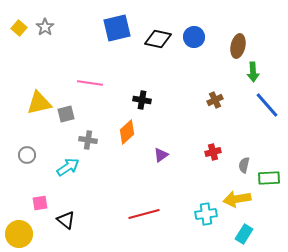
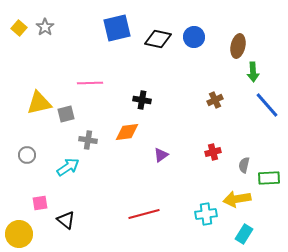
pink line: rotated 10 degrees counterclockwise
orange diamond: rotated 35 degrees clockwise
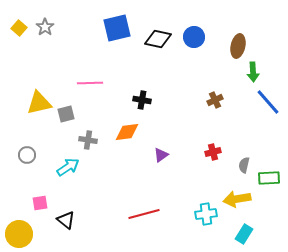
blue line: moved 1 px right, 3 px up
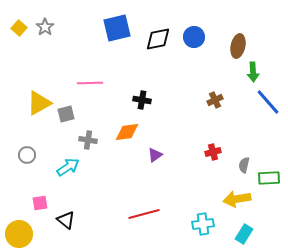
black diamond: rotated 24 degrees counterclockwise
yellow triangle: rotated 16 degrees counterclockwise
purple triangle: moved 6 px left
cyan cross: moved 3 px left, 10 px down
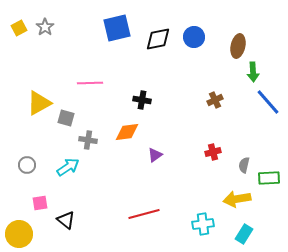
yellow square: rotated 21 degrees clockwise
gray square: moved 4 px down; rotated 30 degrees clockwise
gray circle: moved 10 px down
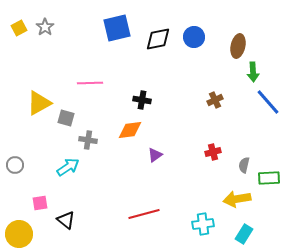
orange diamond: moved 3 px right, 2 px up
gray circle: moved 12 px left
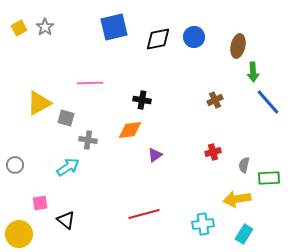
blue square: moved 3 px left, 1 px up
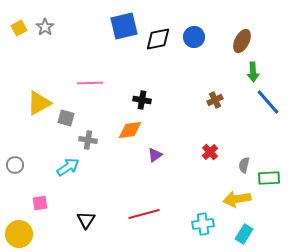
blue square: moved 10 px right, 1 px up
brown ellipse: moved 4 px right, 5 px up; rotated 15 degrees clockwise
red cross: moved 3 px left; rotated 28 degrees counterclockwise
black triangle: moved 20 px right; rotated 24 degrees clockwise
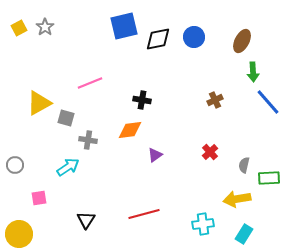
pink line: rotated 20 degrees counterclockwise
pink square: moved 1 px left, 5 px up
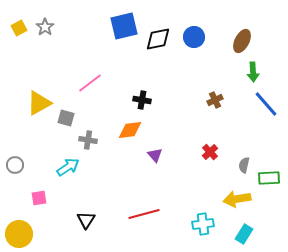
pink line: rotated 15 degrees counterclockwise
blue line: moved 2 px left, 2 px down
purple triangle: rotated 35 degrees counterclockwise
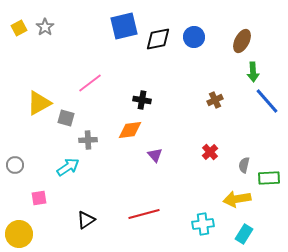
blue line: moved 1 px right, 3 px up
gray cross: rotated 12 degrees counterclockwise
black triangle: rotated 24 degrees clockwise
